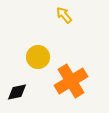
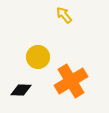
black diamond: moved 4 px right, 2 px up; rotated 15 degrees clockwise
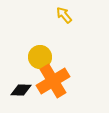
yellow circle: moved 2 px right
orange cross: moved 18 px left
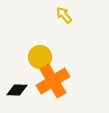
black diamond: moved 4 px left
